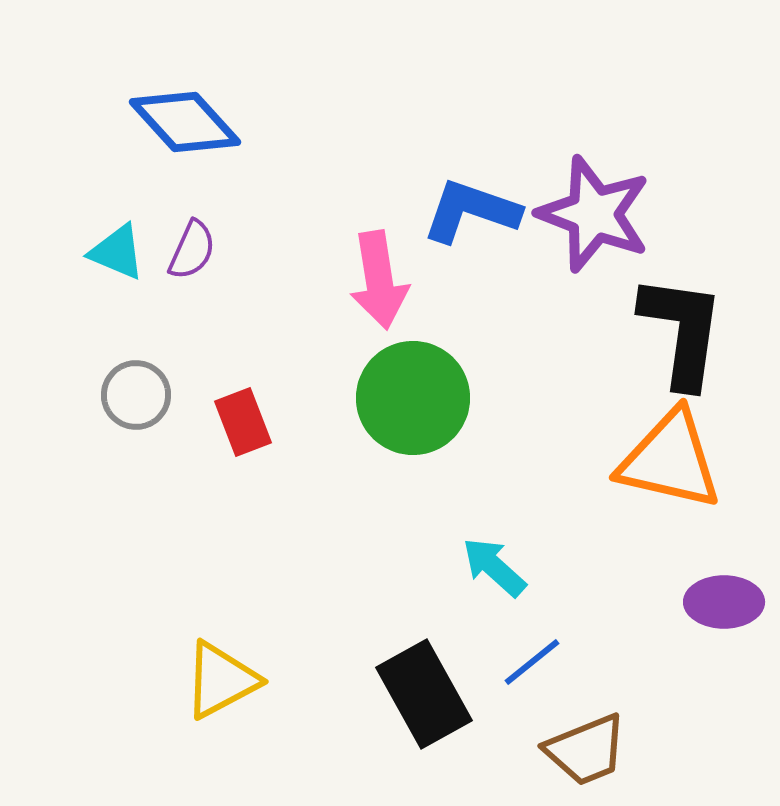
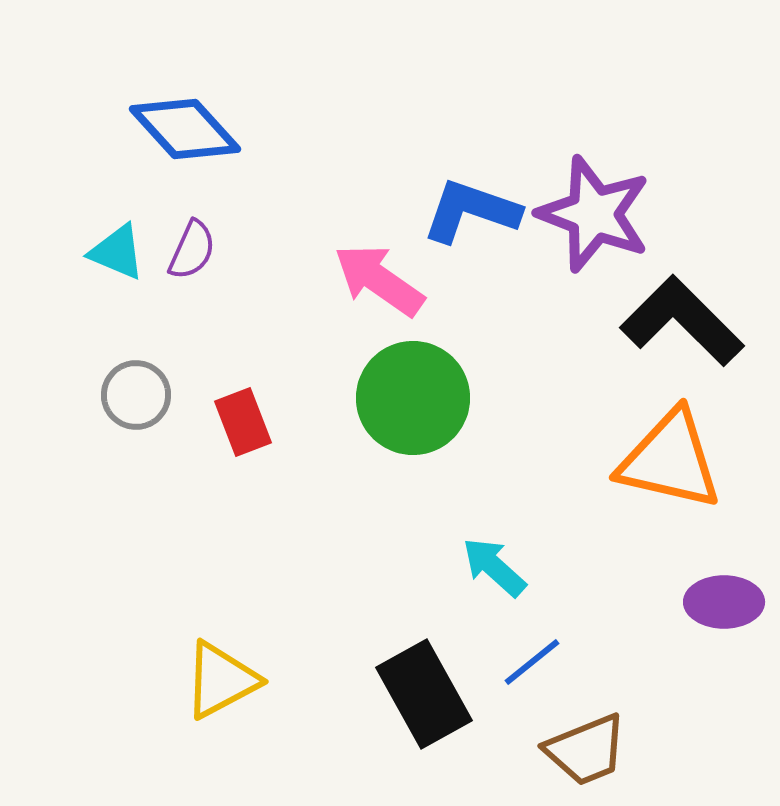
blue diamond: moved 7 px down
pink arrow: rotated 134 degrees clockwise
black L-shape: moved 10 px up; rotated 53 degrees counterclockwise
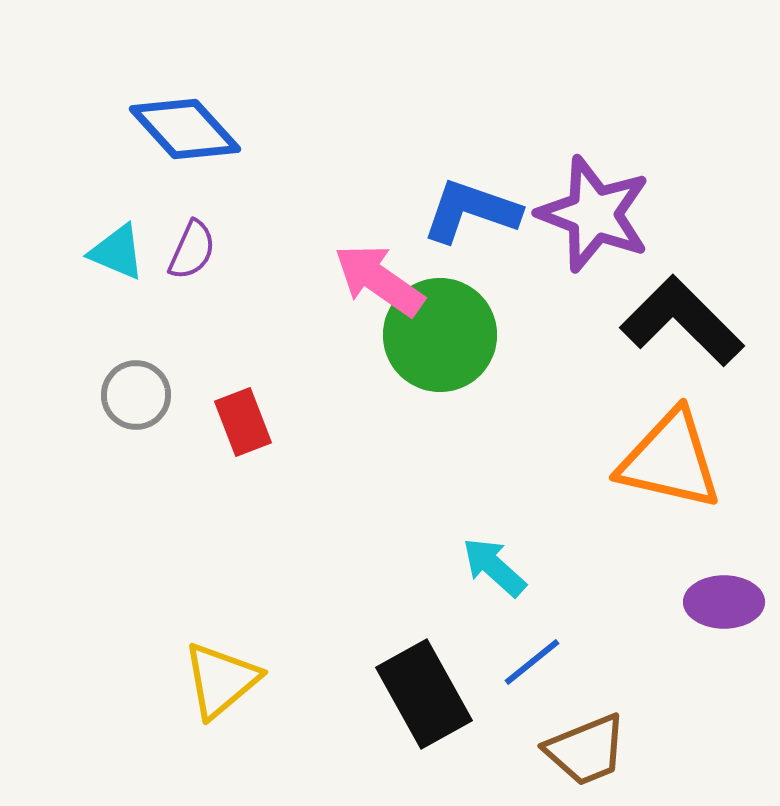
green circle: moved 27 px right, 63 px up
yellow triangle: rotated 12 degrees counterclockwise
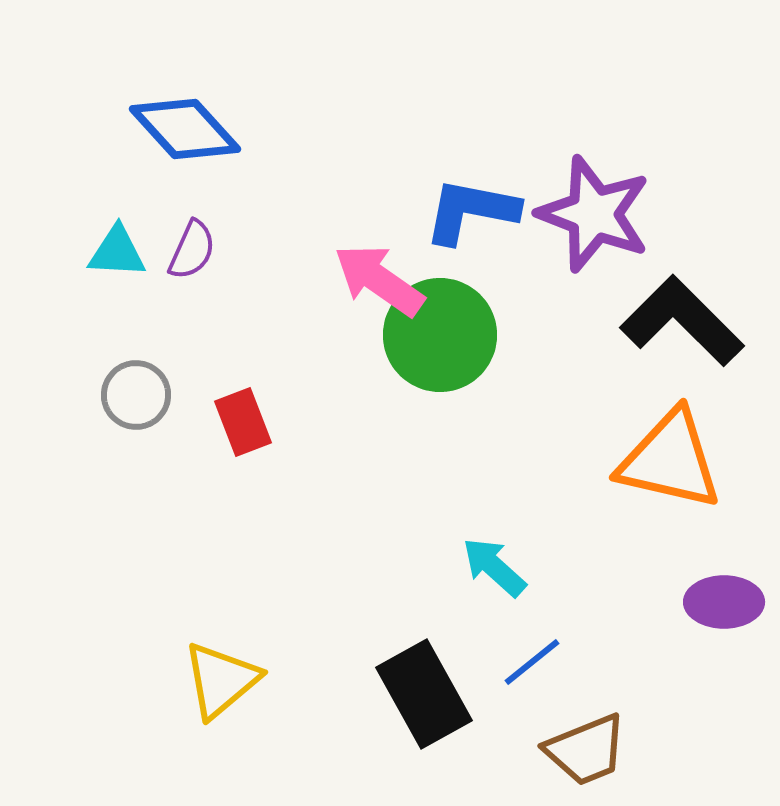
blue L-shape: rotated 8 degrees counterclockwise
cyan triangle: rotated 20 degrees counterclockwise
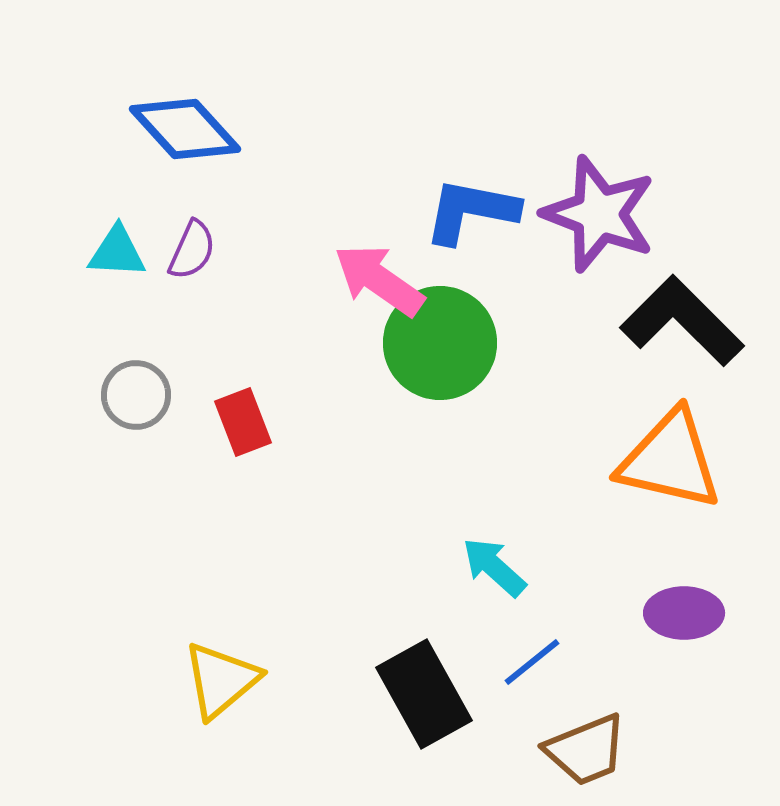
purple star: moved 5 px right
green circle: moved 8 px down
purple ellipse: moved 40 px left, 11 px down
